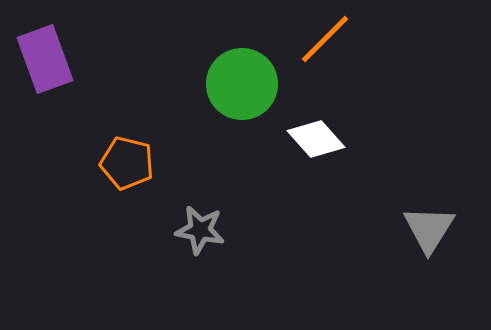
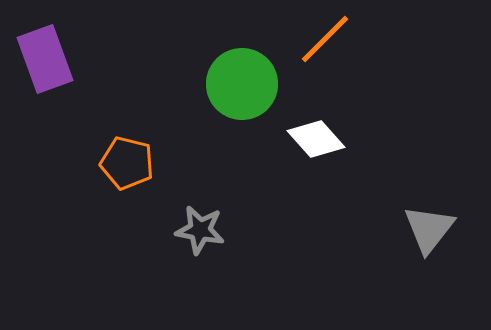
gray triangle: rotated 6 degrees clockwise
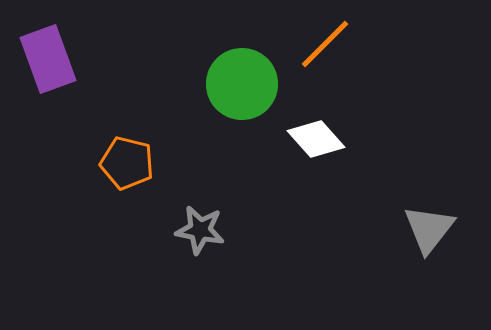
orange line: moved 5 px down
purple rectangle: moved 3 px right
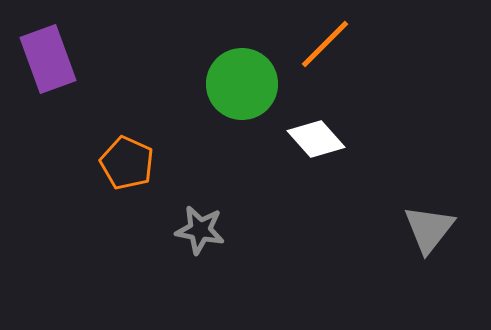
orange pentagon: rotated 10 degrees clockwise
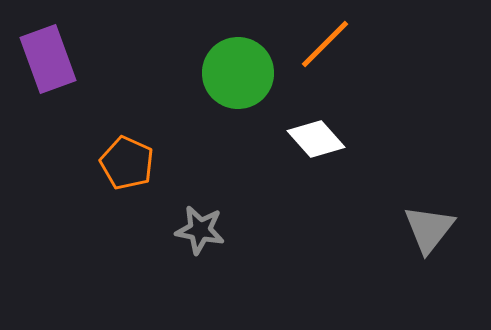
green circle: moved 4 px left, 11 px up
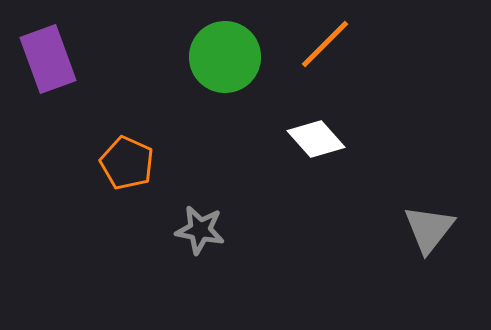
green circle: moved 13 px left, 16 px up
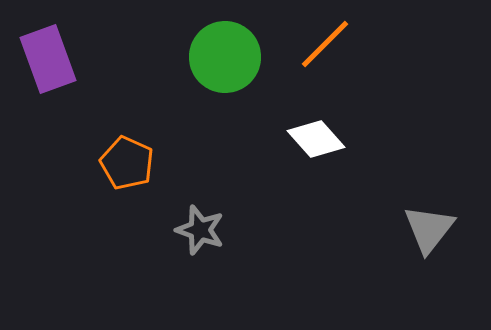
gray star: rotated 9 degrees clockwise
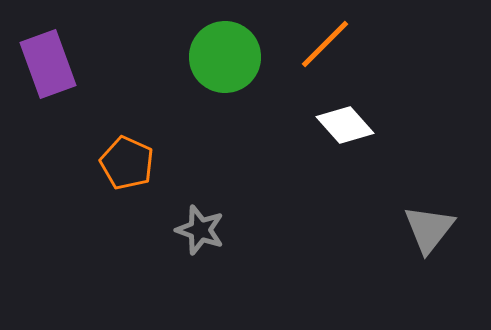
purple rectangle: moved 5 px down
white diamond: moved 29 px right, 14 px up
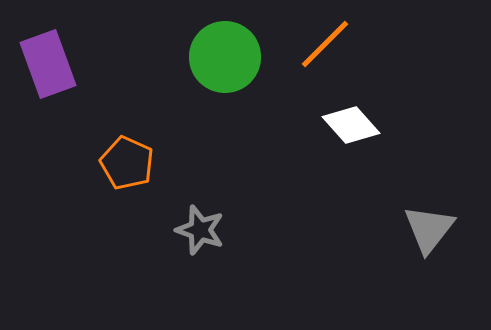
white diamond: moved 6 px right
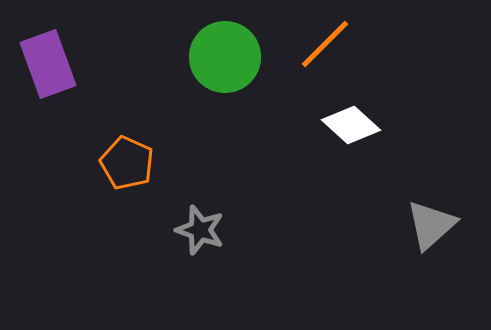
white diamond: rotated 6 degrees counterclockwise
gray triangle: moved 2 px right, 4 px up; rotated 10 degrees clockwise
